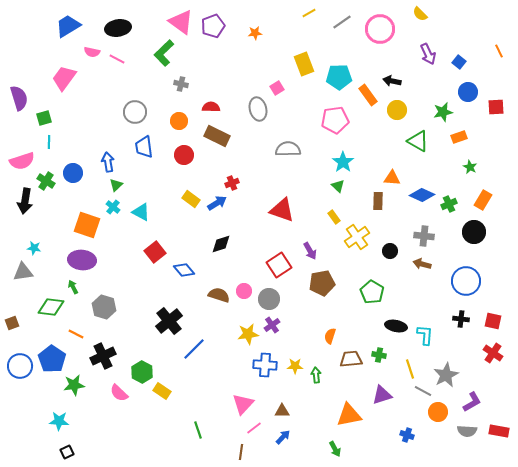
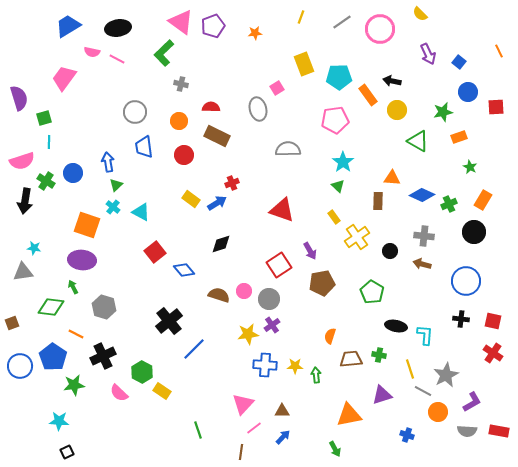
yellow line at (309, 13): moved 8 px left, 4 px down; rotated 40 degrees counterclockwise
blue pentagon at (52, 359): moved 1 px right, 2 px up
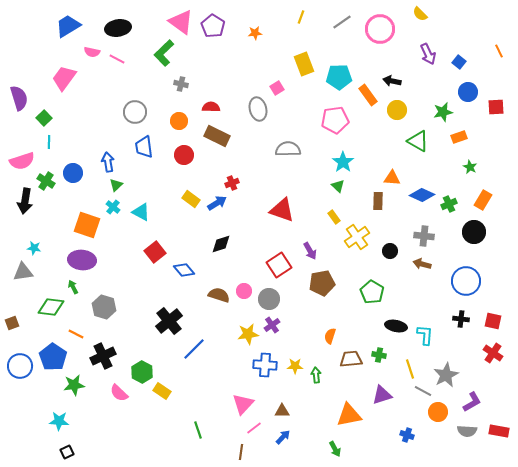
purple pentagon at (213, 26): rotated 20 degrees counterclockwise
green square at (44, 118): rotated 28 degrees counterclockwise
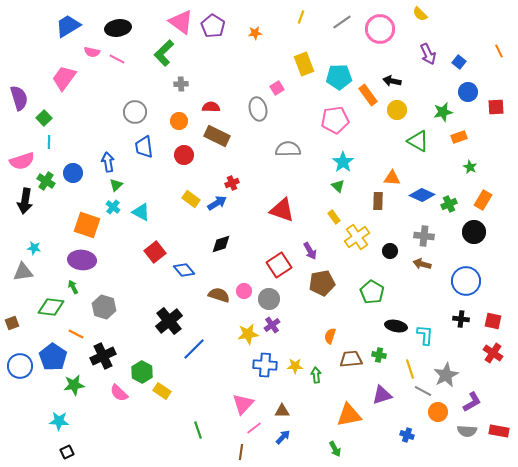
gray cross at (181, 84): rotated 16 degrees counterclockwise
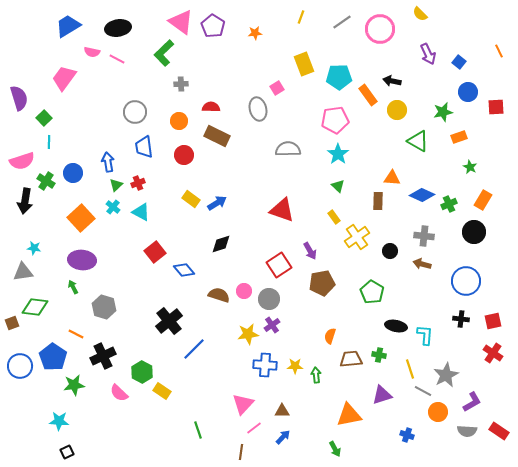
cyan star at (343, 162): moved 5 px left, 8 px up
red cross at (232, 183): moved 94 px left
orange square at (87, 225): moved 6 px left, 7 px up; rotated 28 degrees clockwise
green diamond at (51, 307): moved 16 px left
red square at (493, 321): rotated 24 degrees counterclockwise
red rectangle at (499, 431): rotated 24 degrees clockwise
